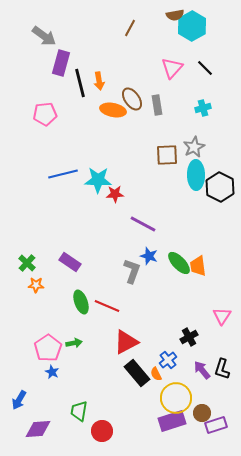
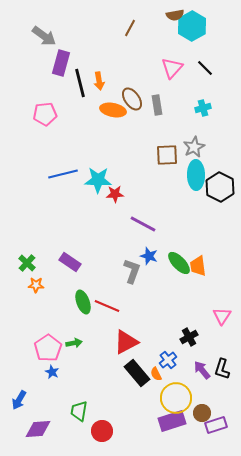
green ellipse at (81, 302): moved 2 px right
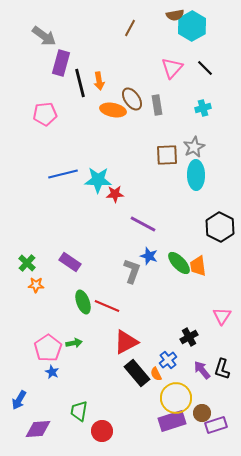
black hexagon at (220, 187): moved 40 px down
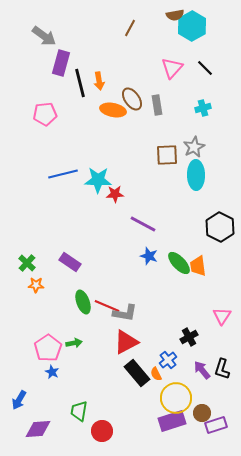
gray L-shape at (132, 271): moved 7 px left, 42 px down; rotated 80 degrees clockwise
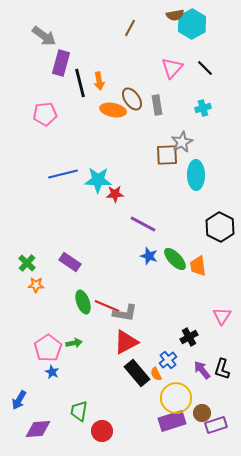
cyan hexagon at (192, 26): moved 2 px up
gray star at (194, 147): moved 12 px left, 5 px up
green ellipse at (179, 263): moved 4 px left, 4 px up
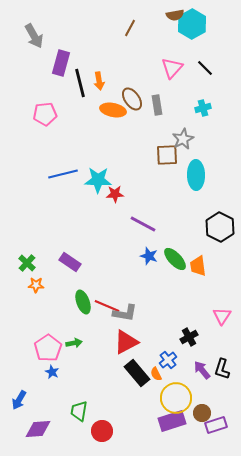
gray arrow at (44, 36): moved 10 px left; rotated 25 degrees clockwise
gray star at (182, 142): moved 1 px right, 3 px up
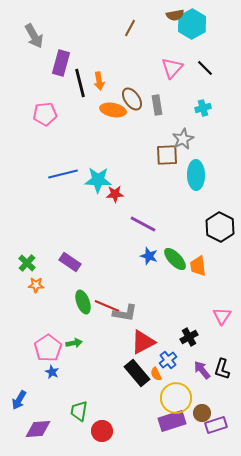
red triangle at (126, 342): moved 17 px right
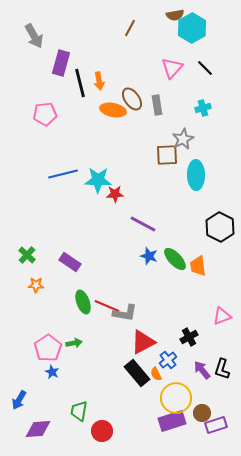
cyan hexagon at (192, 24): moved 4 px down
green cross at (27, 263): moved 8 px up
pink triangle at (222, 316): rotated 36 degrees clockwise
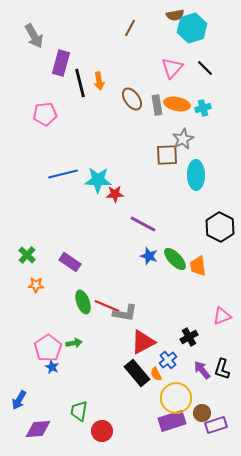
cyan hexagon at (192, 28): rotated 12 degrees clockwise
orange ellipse at (113, 110): moved 64 px right, 6 px up
blue star at (52, 372): moved 5 px up
